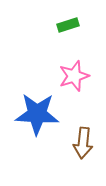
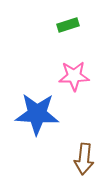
pink star: rotated 16 degrees clockwise
brown arrow: moved 1 px right, 16 px down
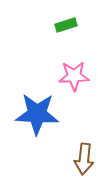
green rectangle: moved 2 px left
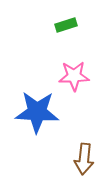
blue star: moved 2 px up
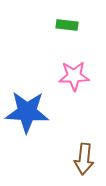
green rectangle: moved 1 px right; rotated 25 degrees clockwise
blue star: moved 10 px left
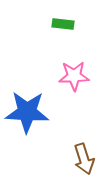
green rectangle: moved 4 px left, 1 px up
brown arrow: rotated 24 degrees counterclockwise
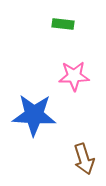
blue star: moved 7 px right, 3 px down
